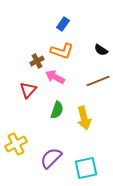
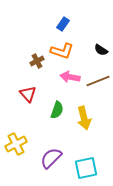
pink arrow: moved 15 px right; rotated 18 degrees counterclockwise
red triangle: moved 4 px down; rotated 24 degrees counterclockwise
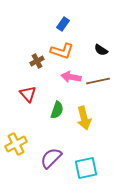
pink arrow: moved 1 px right
brown line: rotated 10 degrees clockwise
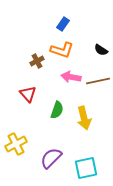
orange L-shape: moved 1 px up
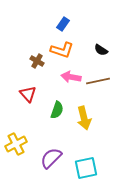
brown cross: rotated 32 degrees counterclockwise
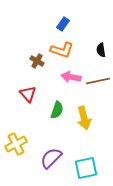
black semicircle: rotated 48 degrees clockwise
